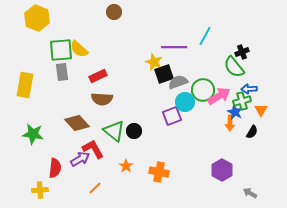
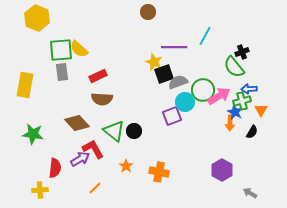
brown circle: moved 34 px right
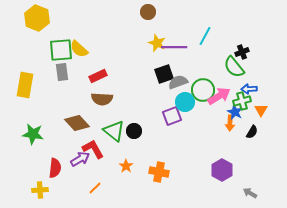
yellow star: moved 3 px right, 19 px up
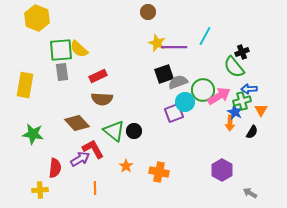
purple square: moved 2 px right, 3 px up
orange line: rotated 48 degrees counterclockwise
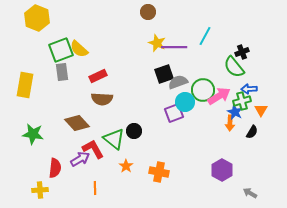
green square: rotated 15 degrees counterclockwise
green triangle: moved 8 px down
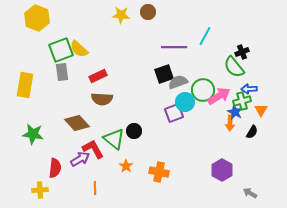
yellow star: moved 36 px left, 28 px up; rotated 18 degrees counterclockwise
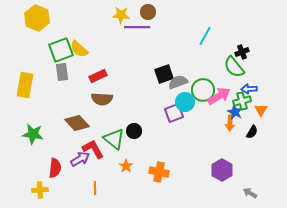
purple line: moved 37 px left, 20 px up
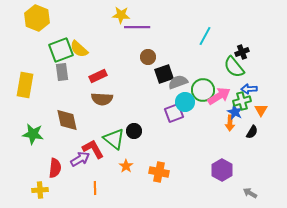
brown circle: moved 45 px down
brown diamond: moved 10 px left, 3 px up; rotated 30 degrees clockwise
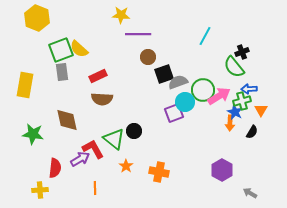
purple line: moved 1 px right, 7 px down
